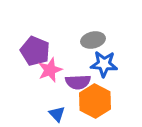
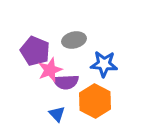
gray ellipse: moved 19 px left
purple semicircle: moved 12 px left
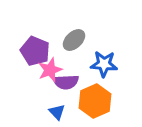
gray ellipse: rotated 30 degrees counterclockwise
orange hexagon: rotated 8 degrees clockwise
blue triangle: moved 2 px up
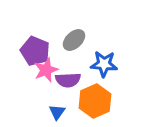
pink star: moved 4 px left
purple semicircle: moved 2 px right, 2 px up
blue triangle: rotated 18 degrees clockwise
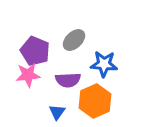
pink star: moved 18 px left, 5 px down; rotated 15 degrees clockwise
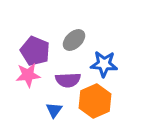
blue triangle: moved 3 px left, 2 px up
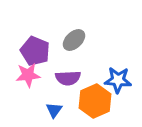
blue star: moved 14 px right, 16 px down
purple semicircle: moved 2 px up
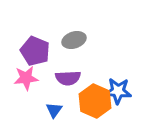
gray ellipse: rotated 25 degrees clockwise
pink star: moved 2 px left, 3 px down
blue star: moved 11 px down
orange hexagon: rotated 12 degrees counterclockwise
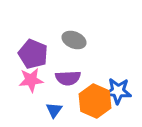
gray ellipse: rotated 40 degrees clockwise
purple pentagon: moved 2 px left, 3 px down
pink star: moved 5 px right, 2 px down
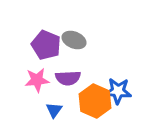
purple pentagon: moved 13 px right, 9 px up
pink star: moved 6 px right
